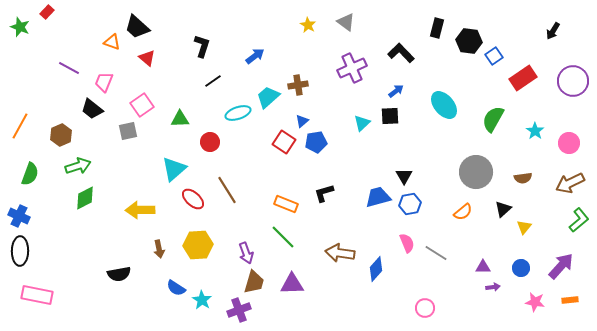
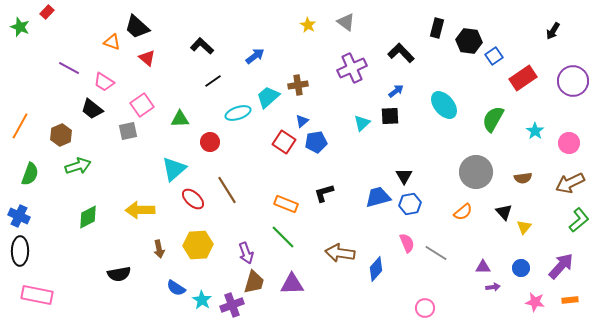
black L-shape at (202, 46): rotated 65 degrees counterclockwise
pink trapezoid at (104, 82): rotated 80 degrees counterclockwise
green diamond at (85, 198): moved 3 px right, 19 px down
black triangle at (503, 209): moved 1 px right, 3 px down; rotated 30 degrees counterclockwise
purple cross at (239, 310): moved 7 px left, 5 px up
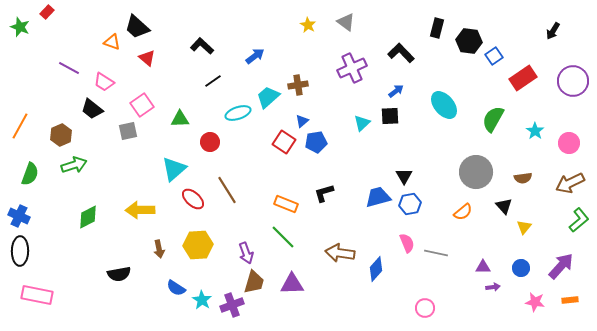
green arrow at (78, 166): moved 4 px left, 1 px up
black triangle at (504, 212): moved 6 px up
gray line at (436, 253): rotated 20 degrees counterclockwise
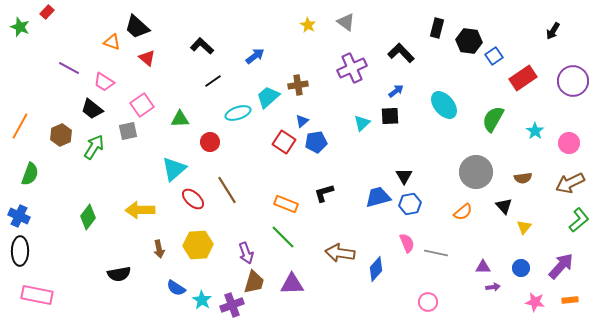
green arrow at (74, 165): moved 20 px right, 18 px up; rotated 40 degrees counterclockwise
green diamond at (88, 217): rotated 25 degrees counterclockwise
pink circle at (425, 308): moved 3 px right, 6 px up
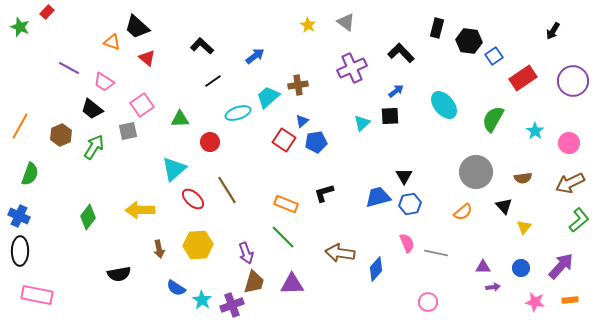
red square at (284, 142): moved 2 px up
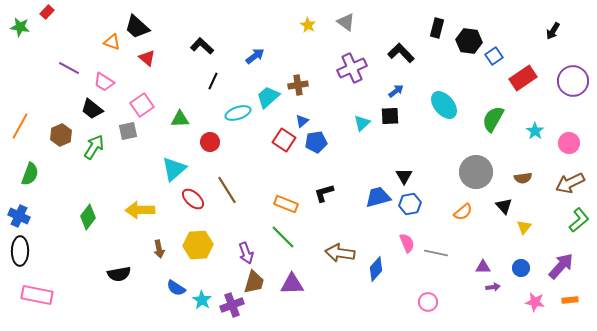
green star at (20, 27): rotated 12 degrees counterclockwise
black line at (213, 81): rotated 30 degrees counterclockwise
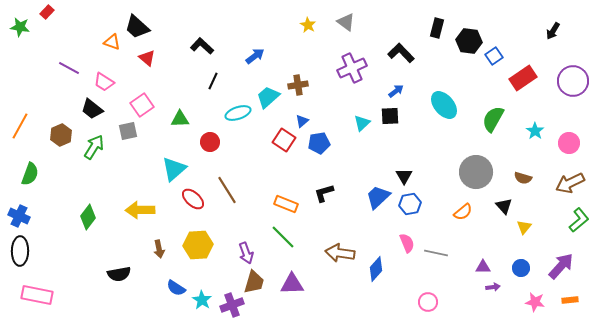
blue pentagon at (316, 142): moved 3 px right, 1 px down
brown semicircle at (523, 178): rotated 24 degrees clockwise
blue trapezoid at (378, 197): rotated 28 degrees counterclockwise
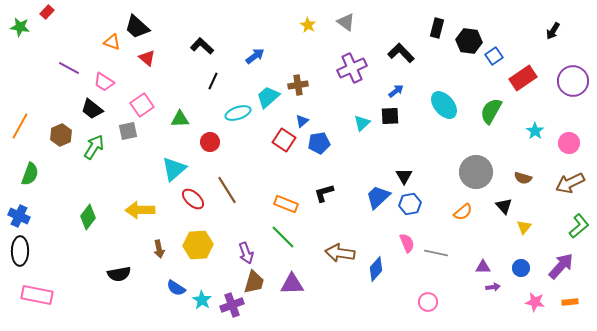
green semicircle at (493, 119): moved 2 px left, 8 px up
green L-shape at (579, 220): moved 6 px down
orange rectangle at (570, 300): moved 2 px down
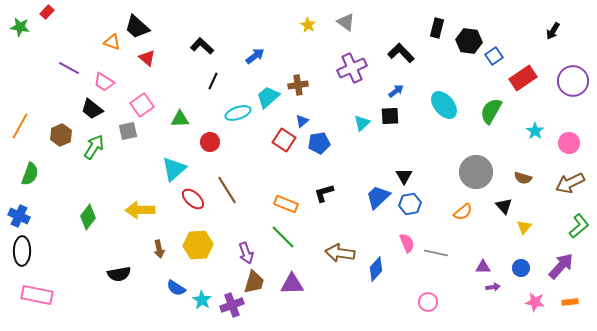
black ellipse at (20, 251): moved 2 px right
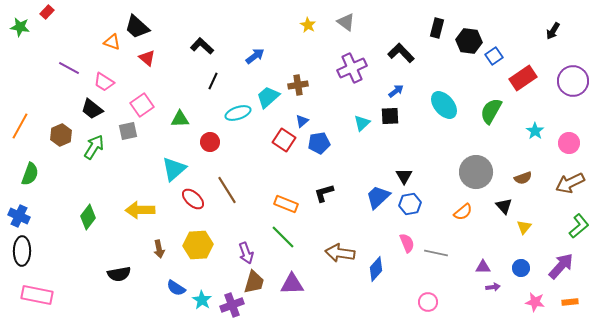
brown semicircle at (523, 178): rotated 36 degrees counterclockwise
